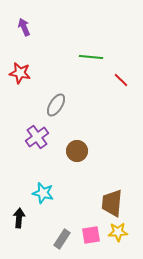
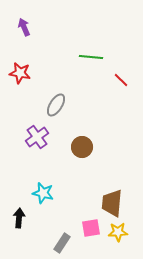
brown circle: moved 5 px right, 4 px up
pink square: moved 7 px up
gray rectangle: moved 4 px down
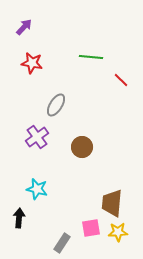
purple arrow: rotated 66 degrees clockwise
red star: moved 12 px right, 10 px up
cyan star: moved 6 px left, 4 px up
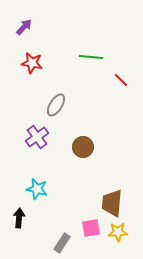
brown circle: moved 1 px right
